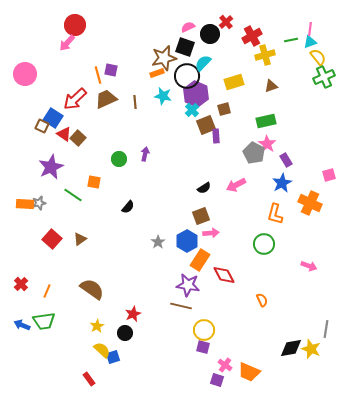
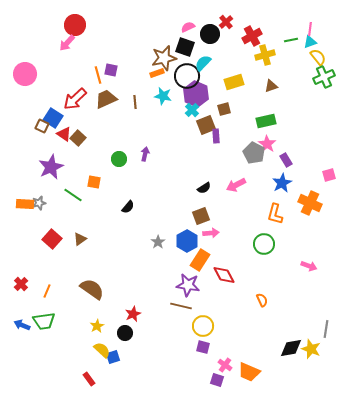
yellow circle at (204, 330): moved 1 px left, 4 px up
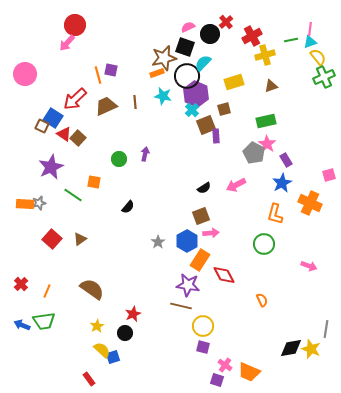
brown trapezoid at (106, 99): moved 7 px down
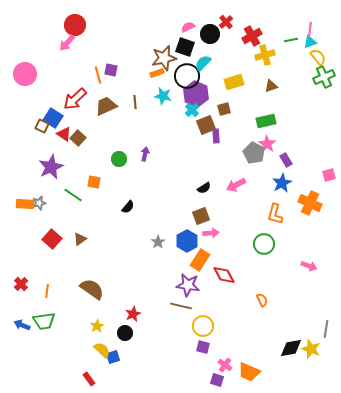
orange line at (47, 291): rotated 16 degrees counterclockwise
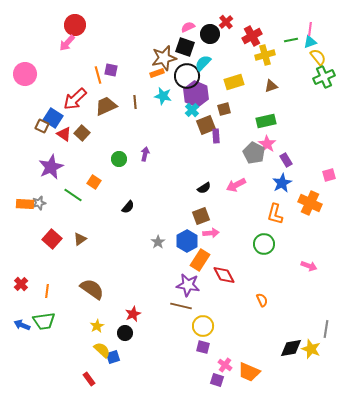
brown square at (78, 138): moved 4 px right, 5 px up
orange square at (94, 182): rotated 24 degrees clockwise
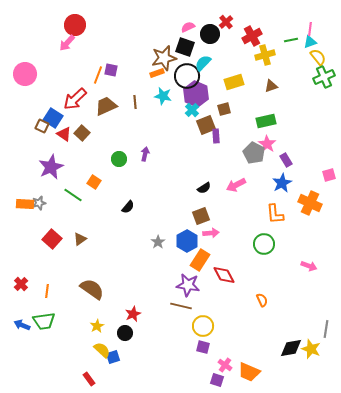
orange line at (98, 75): rotated 36 degrees clockwise
orange L-shape at (275, 214): rotated 20 degrees counterclockwise
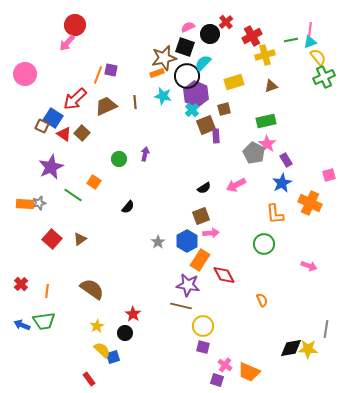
red star at (133, 314): rotated 14 degrees counterclockwise
yellow star at (311, 349): moved 3 px left; rotated 18 degrees counterclockwise
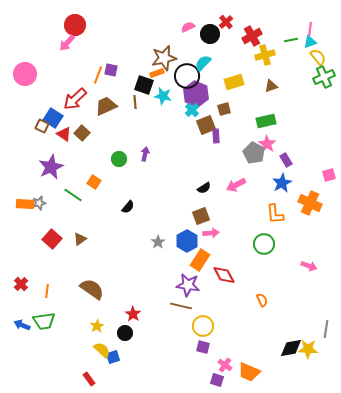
black square at (185, 47): moved 41 px left, 38 px down
